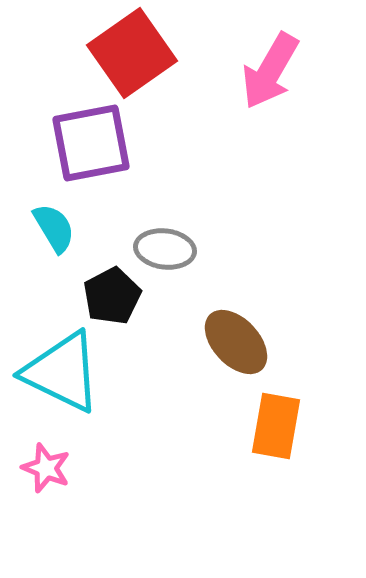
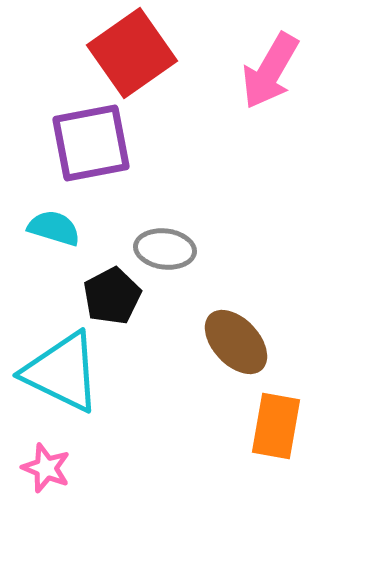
cyan semicircle: rotated 42 degrees counterclockwise
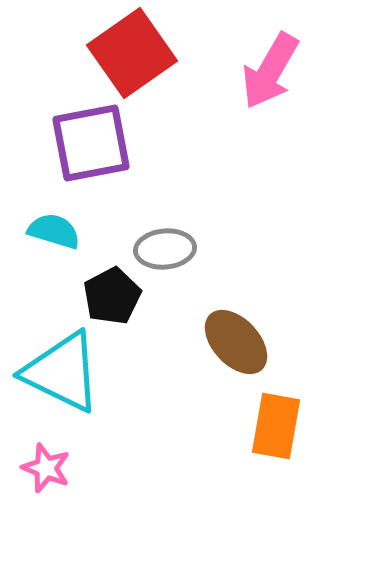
cyan semicircle: moved 3 px down
gray ellipse: rotated 12 degrees counterclockwise
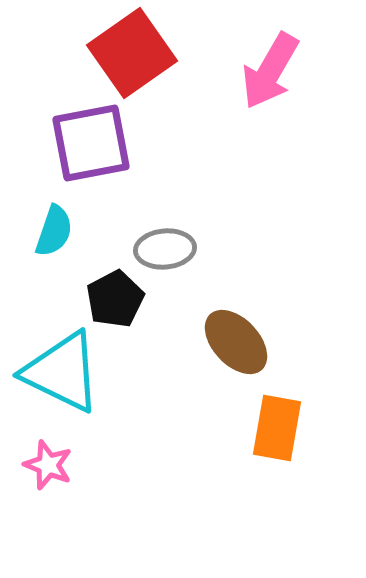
cyan semicircle: rotated 92 degrees clockwise
black pentagon: moved 3 px right, 3 px down
orange rectangle: moved 1 px right, 2 px down
pink star: moved 2 px right, 3 px up
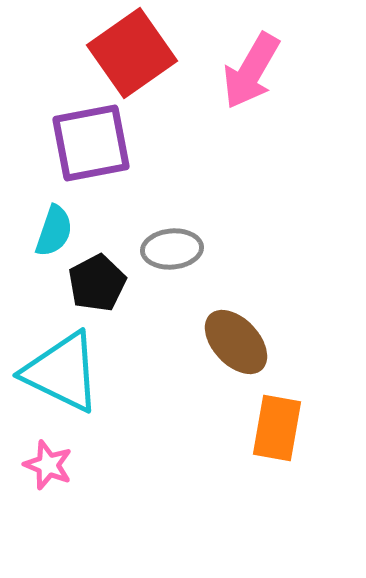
pink arrow: moved 19 px left
gray ellipse: moved 7 px right
black pentagon: moved 18 px left, 16 px up
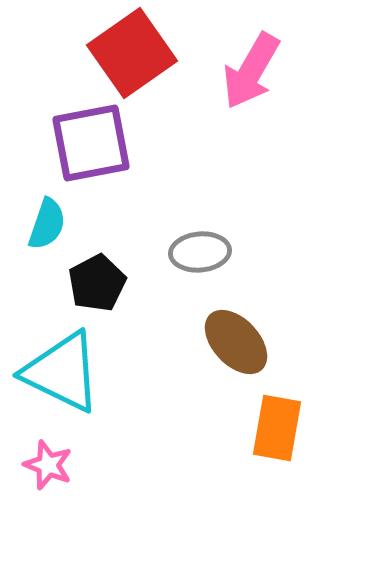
cyan semicircle: moved 7 px left, 7 px up
gray ellipse: moved 28 px right, 3 px down
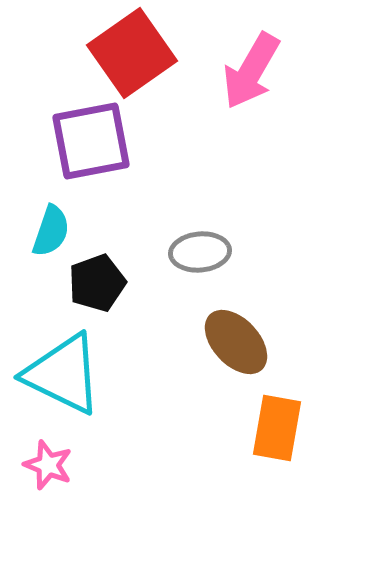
purple square: moved 2 px up
cyan semicircle: moved 4 px right, 7 px down
black pentagon: rotated 8 degrees clockwise
cyan triangle: moved 1 px right, 2 px down
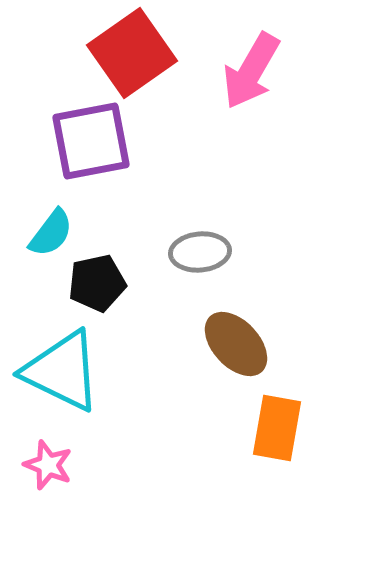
cyan semicircle: moved 2 px down; rotated 18 degrees clockwise
black pentagon: rotated 8 degrees clockwise
brown ellipse: moved 2 px down
cyan triangle: moved 1 px left, 3 px up
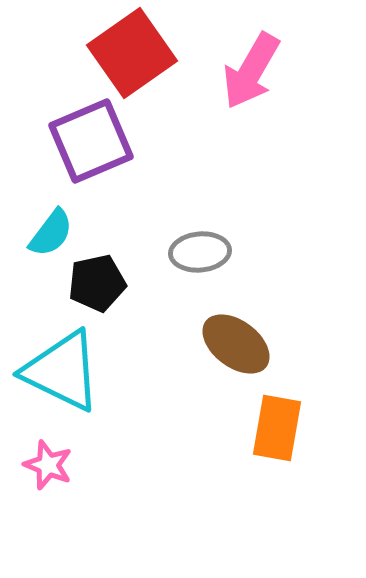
purple square: rotated 12 degrees counterclockwise
brown ellipse: rotated 10 degrees counterclockwise
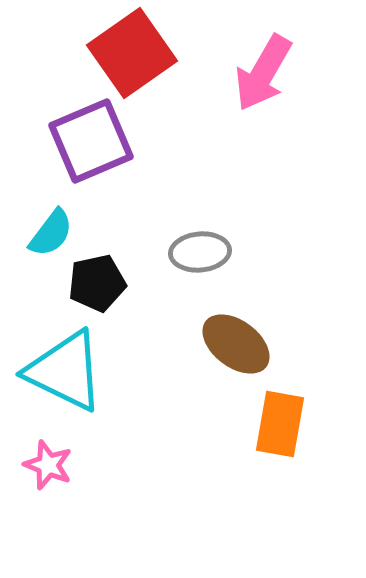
pink arrow: moved 12 px right, 2 px down
cyan triangle: moved 3 px right
orange rectangle: moved 3 px right, 4 px up
